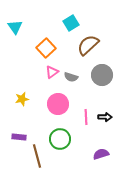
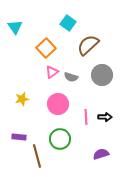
cyan square: moved 3 px left; rotated 21 degrees counterclockwise
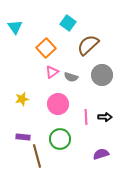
purple rectangle: moved 4 px right
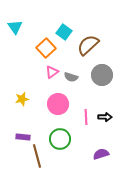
cyan square: moved 4 px left, 9 px down
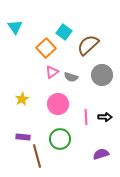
yellow star: rotated 16 degrees counterclockwise
